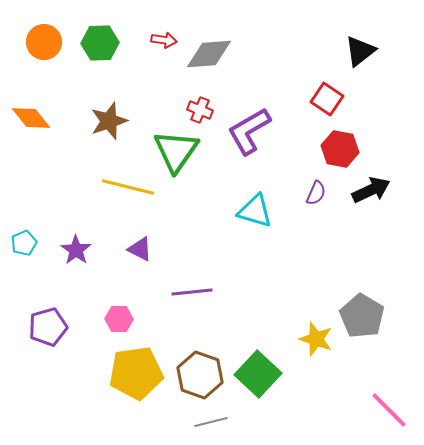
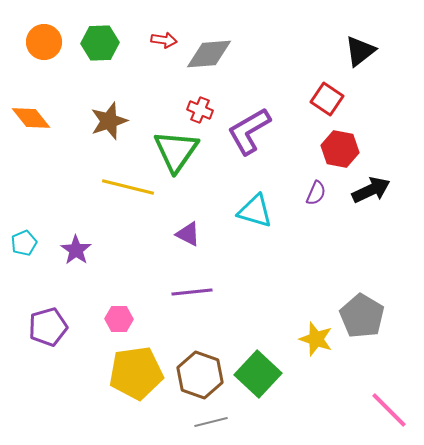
purple triangle: moved 48 px right, 15 px up
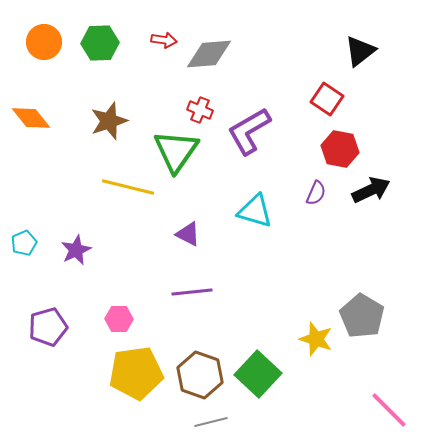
purple star: rotated 12 degrees clockwise
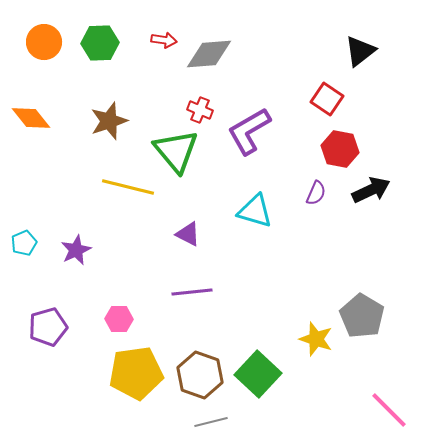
green triangle: rotated 15 degrees counterclockwise
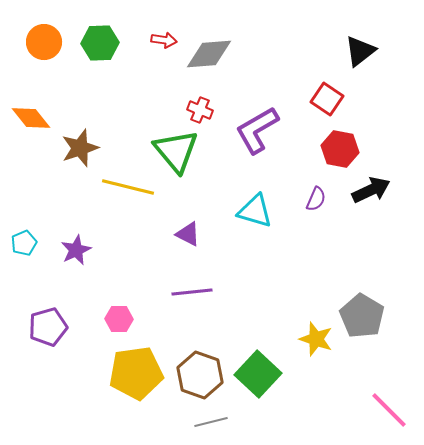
brown star: moved 29 px left, 27 px down
purple L-shape: moved 8 px right, 1 px up
purple semicircle: moved 6 px down
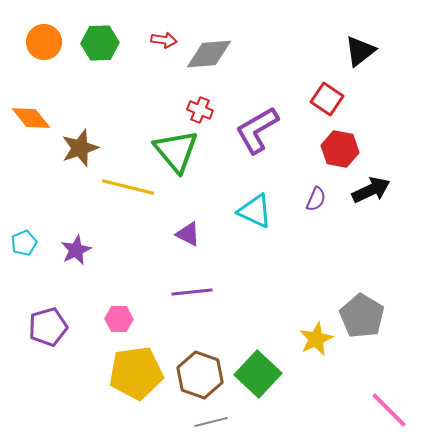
cyan triangle: rotated 9 degrees clockwise
yellow star: rotated 28 degrees clockwise
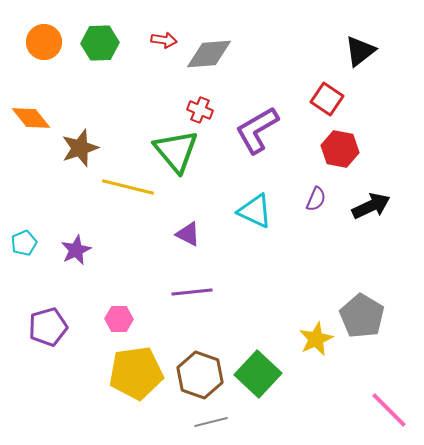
black arrow: moved 16 px down
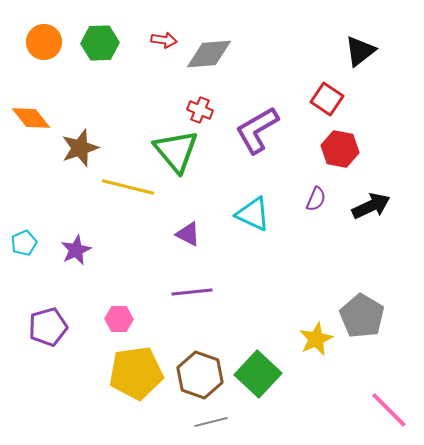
cyan triangle: moved 2 px left, 3 px down
